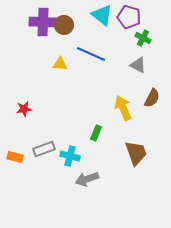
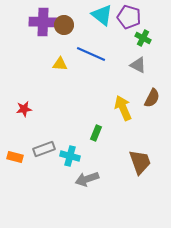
brown trapezoid: moved 4 px right, 9 px down
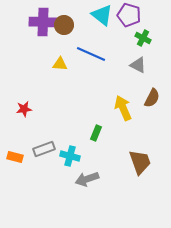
purple pentagon: moved 2 px up
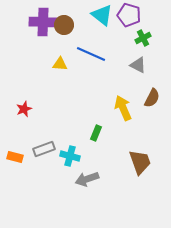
green cross: rotated 35 degrees clockwise
red star: rotated 14 degrees counterclockwise
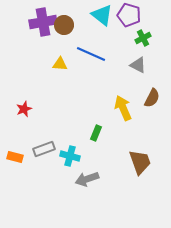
purple cross: rotated 12 degrees counterclockwise
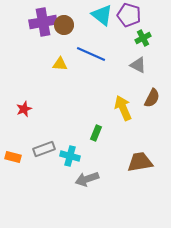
orange rectangle: moved 2 px left
brown trapezoid: rotated 80 degrees counterclockwise
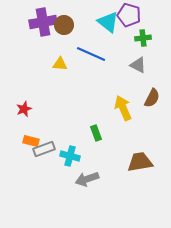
cyan triangle: moved 6 px right, 7 px down
green cross: rotated 21 degrees clockwise
green rectangle: rotated 42 degrees counterclockwise
orange rectangle: moved 18 px right, 16 px up
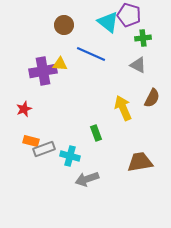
purple cross: moved 49 px down
